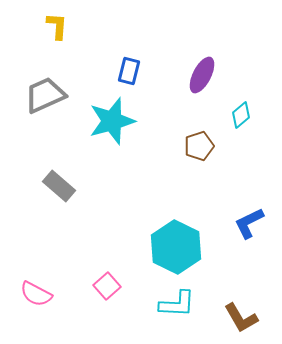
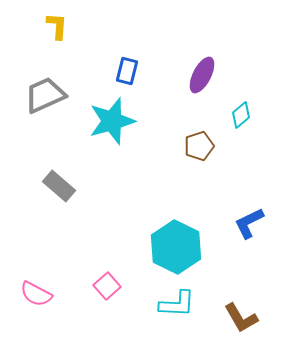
blue rectangle: moved 2 px left
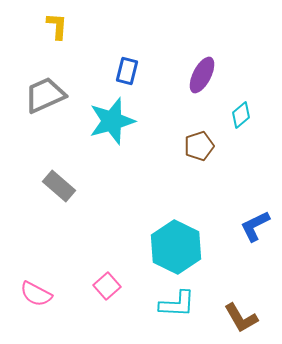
blue L-shape: moved 6 px right, 3 px down
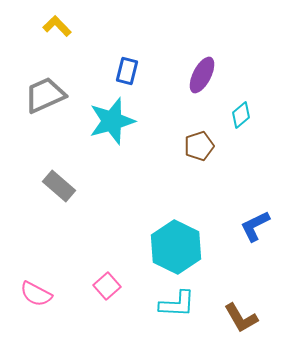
yellow L-shape: rotated 48 degrees counterclockwise
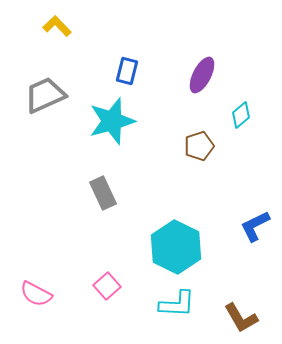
gray rectangle: moved 44 px right, 7 px down; rotated 24 degrees clockwise
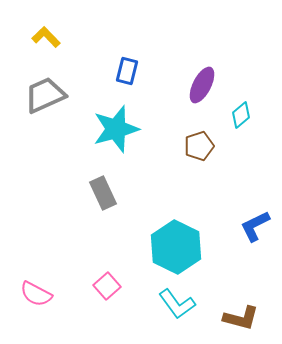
yellow L-shape: moved 11 px left, 11 px down
purple ellipse: moved 10 px down
cyan star: moved 4 px right, 8 px down
cyan L-shape: rotated 51 degrees clockwise
brown L-shape: rotated 45 degrees counterclockwise
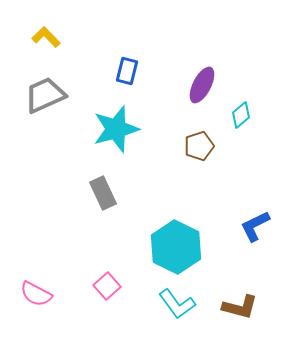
brown L-shape: moved 1 px left, 11 px up
